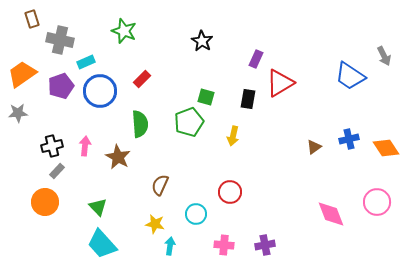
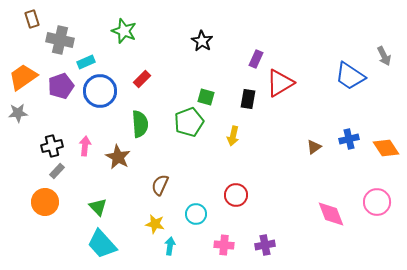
orange trapezoid: moved 1 px right, 3 px down
red circle: moved 6 px right, 3 px down
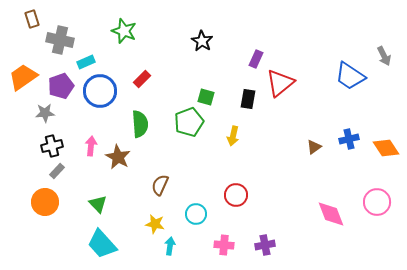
red triangle: rotated 8 degrees counterclockwise
gray star: moved 27 px right
pink arrow: moved 6 px right
green triangle: moved 3 px up
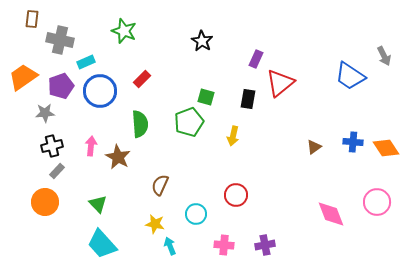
brown rectangle: rotated 24 degrees clockwise
blue cross: moved 4 px right, 3 px down; rotated 18 degrees clockwise
cyan arrow: rotated 30 degrees counterclockwise
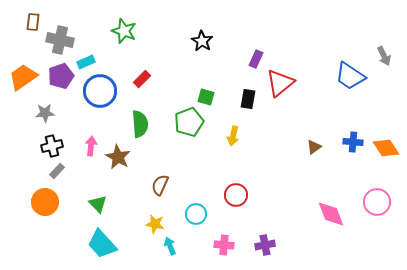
brown rectangle: moved 1 px right, 3 px down
purple pentagon: moved 10 px up
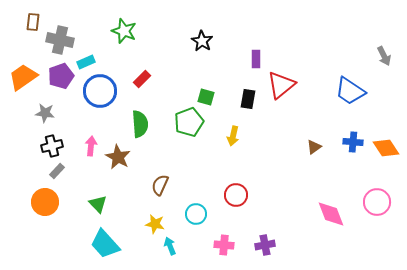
purple rectangle: rotated 24 degrees counterclockwise
blue trapezoid: moved 15 px down
red triangle: moved 1 px right, 2 px down
gray star: rotated 12 degrees clockwise
cyan trapezoid: moved 3 px right
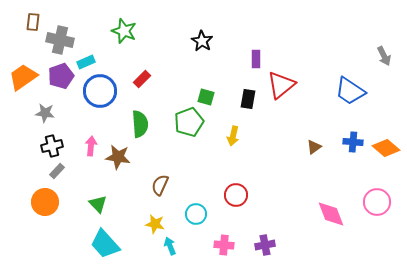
orange diamond: rotated 16 degrees counterclockwise
brown star: rotated 20 degrees counterclockwise
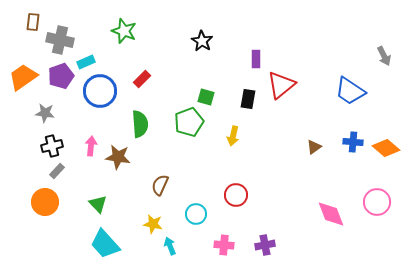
yellow star: moved 2 px left
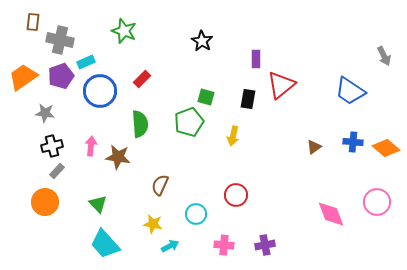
cyan arrow: rotated 84 degrees clockwise
